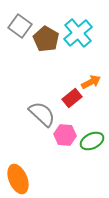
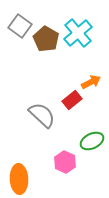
red rectangle: moved 2 px down
gray semicircle: moved 1 px down
pink hexagon: moved 27 px down; rotated 20 degrees clockwise
orange ellipse: moved 1 px right; rotated 20 degrees clockwise
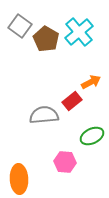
cyan cross: moved 1 px right, 1 px up
red rectangle: moved 1 px down
gray semicircle: moved 2 px right; rotated 48 degrees counterclockwise
green ellipse: moved 5 px up
pink hexagon: rotated 20 degrees counterclockwise
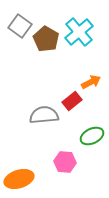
orange ellipse: rotated 76 degrees clockwise
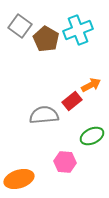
cyan cross: moved 1 px left, 2 px up; rotated 20 degrees clockwise
orange arrow: moved 3 px down
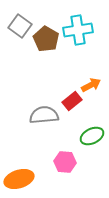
cyan cross: rotated 12 degrees clockwise
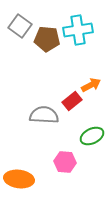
brown pentagon: moved 1 px right; rotated 25 degrees counterclockwise
gray semicircle: rotated 8 degrees clockwise
orange ellipse: rotated 24 degrees clockwise
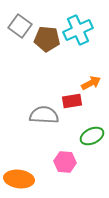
cyan cross: rotated 16 degrees counterclockwise
orange arrow: moved 2 px up
red rectangle: rotated 30 degrees clockwise
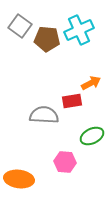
cyan cross: moved 1 px right
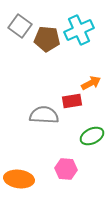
pink hexagon: moved 1 px right, 7 px down
